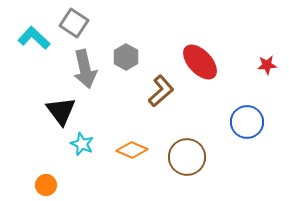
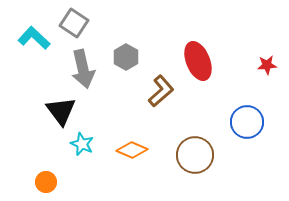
red ellipse: moved 2 px left, 1 px up; rotated 21 degrees clockwise
gray arrow: moved 2 px left
brown circle: moved 8 px right, 2 px up
orange circle: moved 3 px up
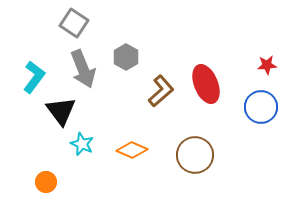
cyan L-shape: moved 39 px down; rotated 84 degrees clockwise
red ellipse: moved 8 px right, 23 px down
gray arrow: rotated 9 degrees counterclockwise
blue circle: moved 14 px right, 15 px up
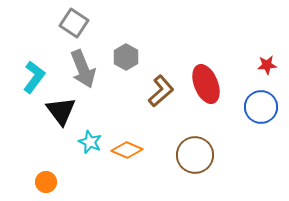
cyan star: moved 8 px right, 2 px up
orange diamond: moved 5 px left
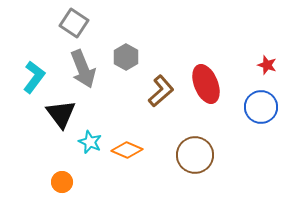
red star: rotated 24 degrees clockwise
black triangle: moved 3 px down
orange circle: moved 16 px right
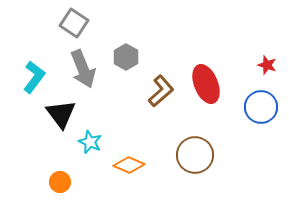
orange diamond: moved 2 px right, 15 px down
orange circle: moved 2 px left
